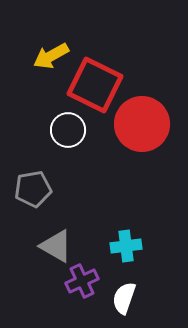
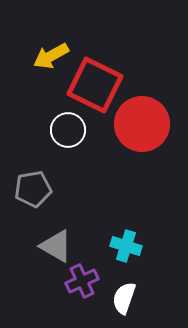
cyan cross: rotated 24 degrees clockwise
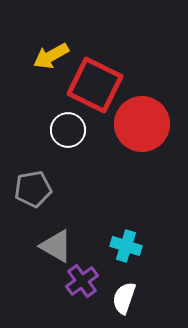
purple cross: rotated 12 degrees counterclockwise
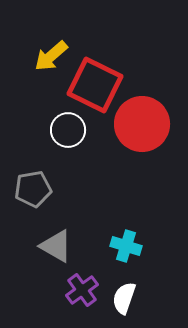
yellow arrow: rotated 12 degrees counterclockwise
purple cross: moved 9 px down
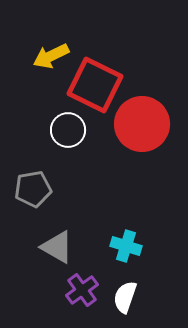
yellow arrow: rotated 15 degrees clockwise
gray triangle: moved 1 px right, 1 px down
white semicircle: moved 1 px right, 1 px up
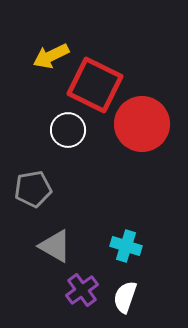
gray triangle: moved 2 px left, 1 px up
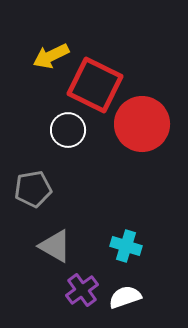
white semicircle: rotated 52 degrees clockwise
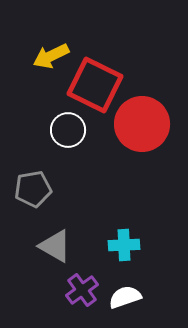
cyan cross: moved 2 px left, 1 px up; rotated 20 degrees counterclockwise
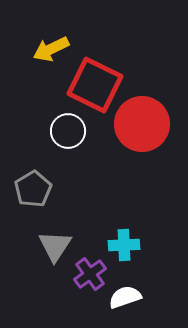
yellow arrow: moved 7 px up
white circle: moved 1 px down
gray pentagon: rotated 21 degrees counterclockwise
gray triangle: rotated 33 degrees clockwise
purple cross: moved 8 px right, 16 px up
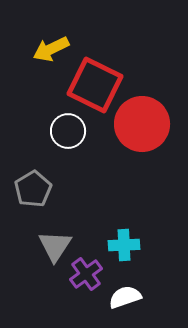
purple cross: moved 4 px left
